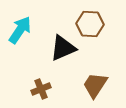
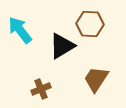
cyan arrow: rotated 72 degrees counterclockwise
black triangle: moved 1 px left, 2 px up; rotated 8 degrees counterclockwise
brown trapezoid: moved 1 px right, 6 px up
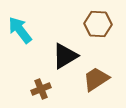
brown hexagon: moved 8 px right
black triangle: moved 3 px right, 10 px down
brown trapezoid: rotated 24 degrees clockwise
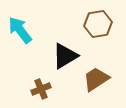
brown hexagon: rotated 12 degrees counterclockwise
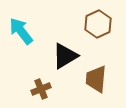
brown hexagon: rotated 16 degrees counterclockwise
cyan arrow: moved 1 px right, 1 px down
brown trapezoid: rotated 52 degrees counterclockwise
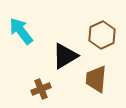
brown hexagon: moved 4 px right, 11 px down
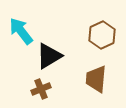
black triangle: moved 16 px left
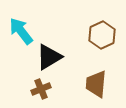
black triangle: moved 1 px down
brown trapezoid: moved 5 px down
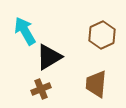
cyan arrow: moved 4 px right; rotated 8 degrees clockwise
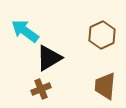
cyan arrow: rotated 24 degrees counterclockwise
black triangle: moved 1 px down
brown trapezoid: moved 9 px right, 2 px down
